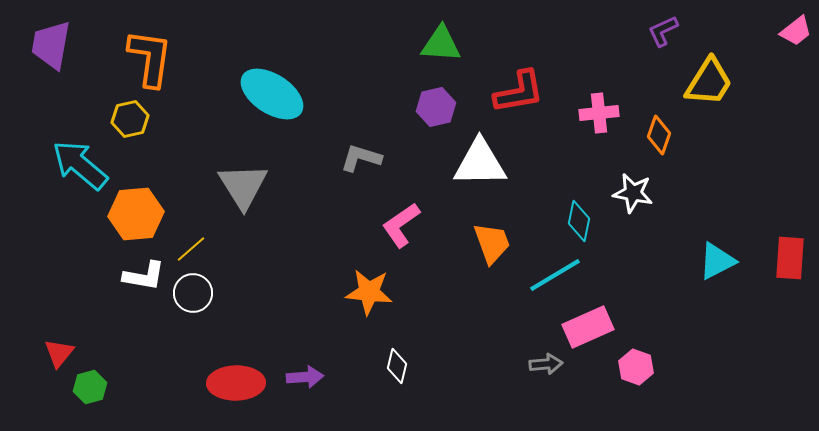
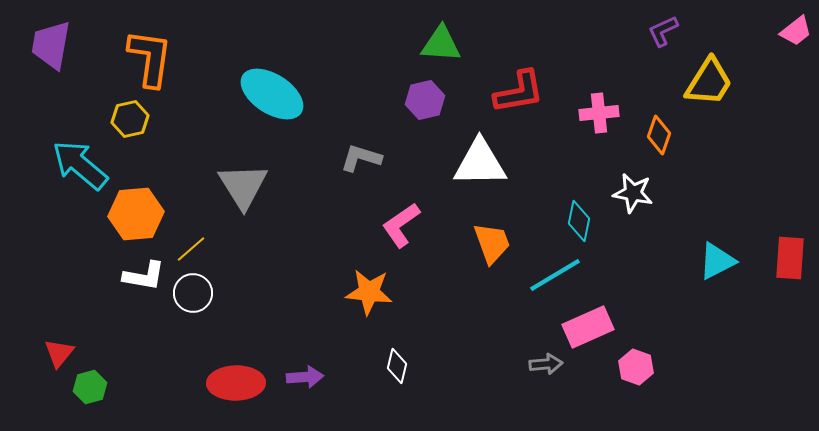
purple hexagon: moved 11 px left, 7 px up
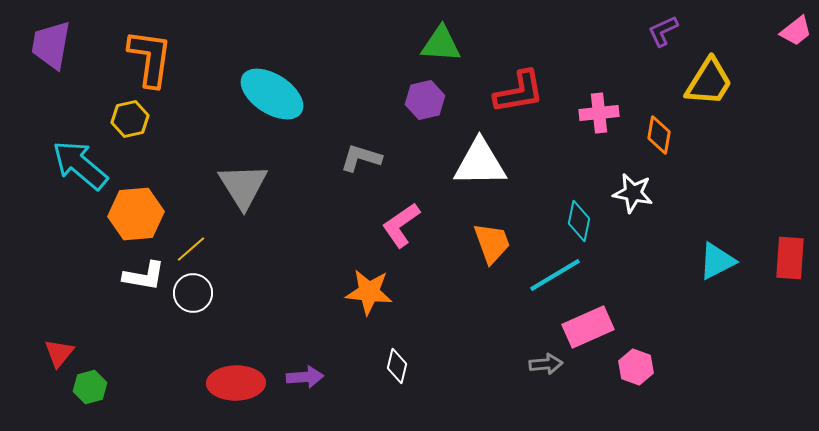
orange diamond: rotated 9 degrees counterclockwise
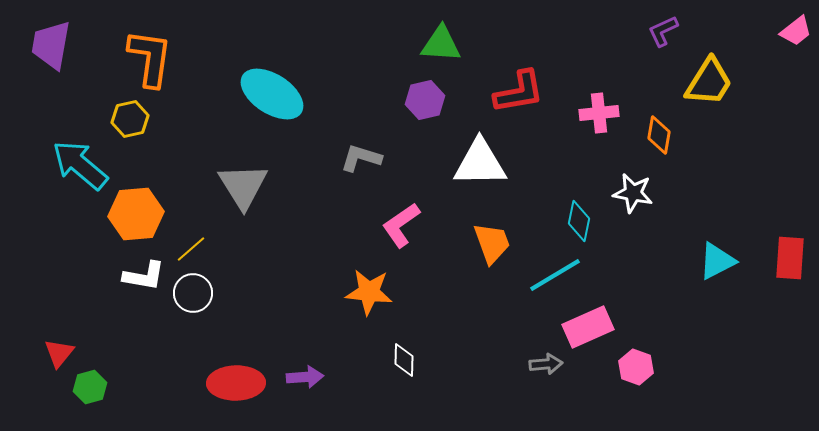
white diamond: moved 7 px right, 6 px up; rotated 12 degrees counterclockwise
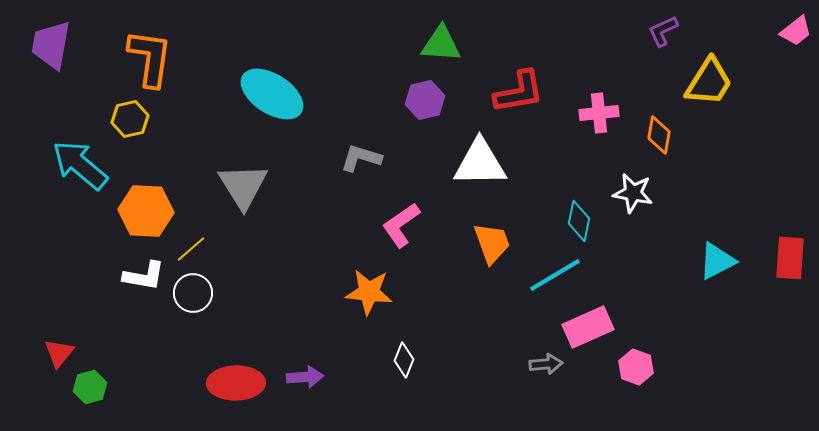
orange hexagon: moved 10 px right, 3 px up; rotated 8 degrees clockwise
white diamond: rotated 20 degrees clockwise
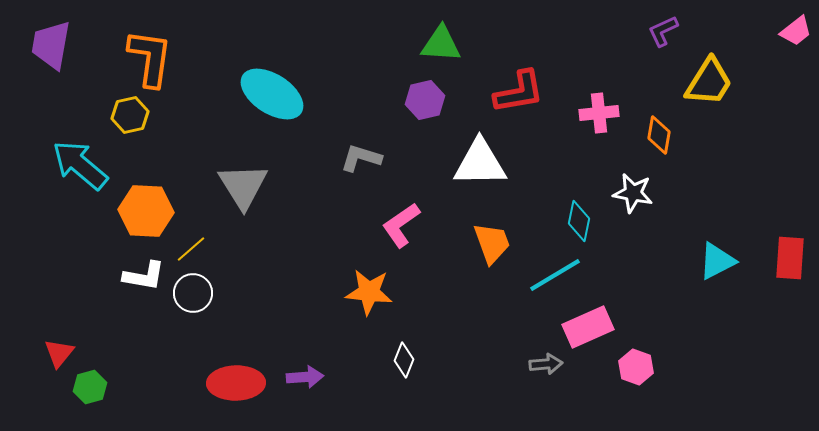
yellow hexagon: moved 4 px up
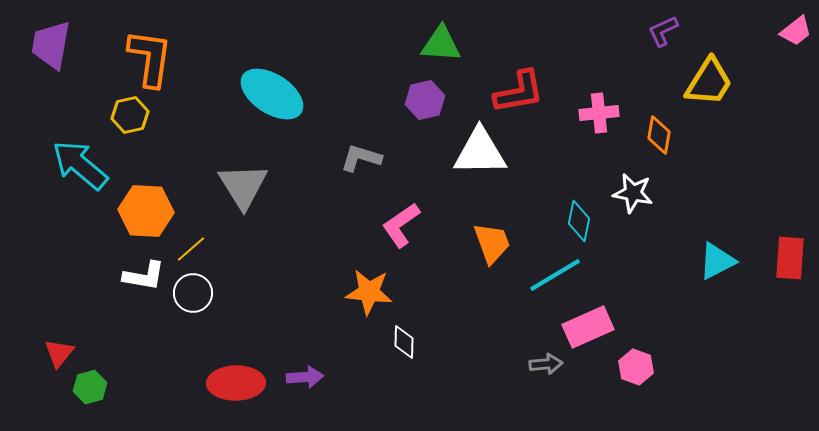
white triangle: moved 11 px up
white diamond: moved 18 px up; rotated 20 degrees counterclockwise
